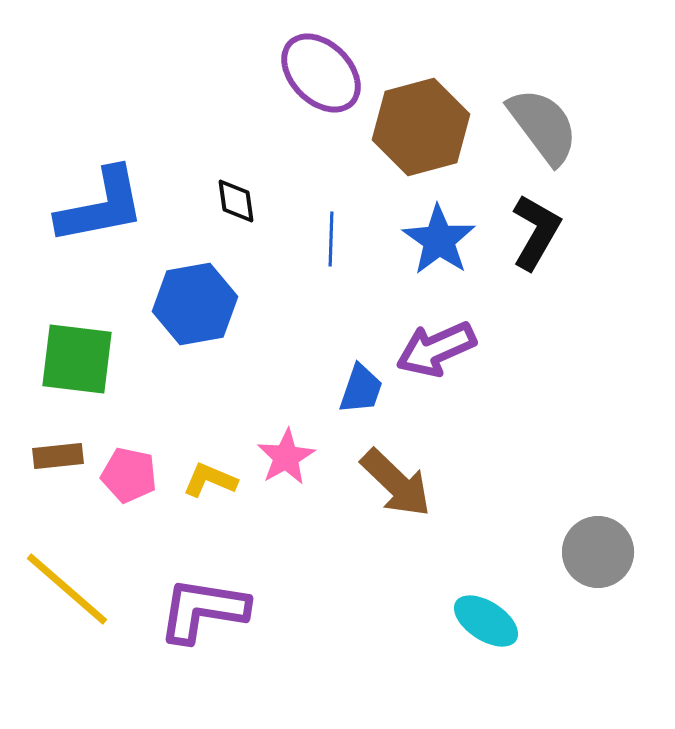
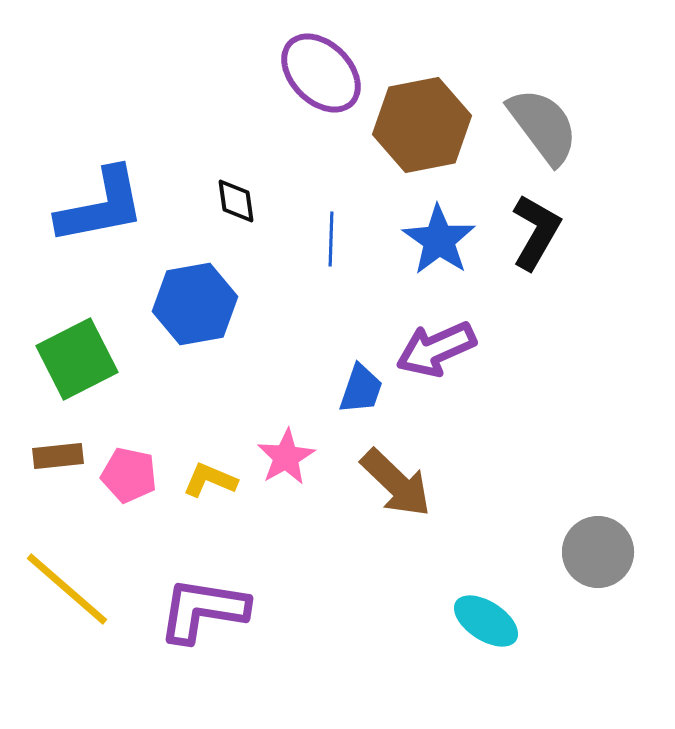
brown hexagon: moved 1 px right, 2 px up; rotated 4 degrees clockwise
green square: rotated 34 degrees counterclockwise
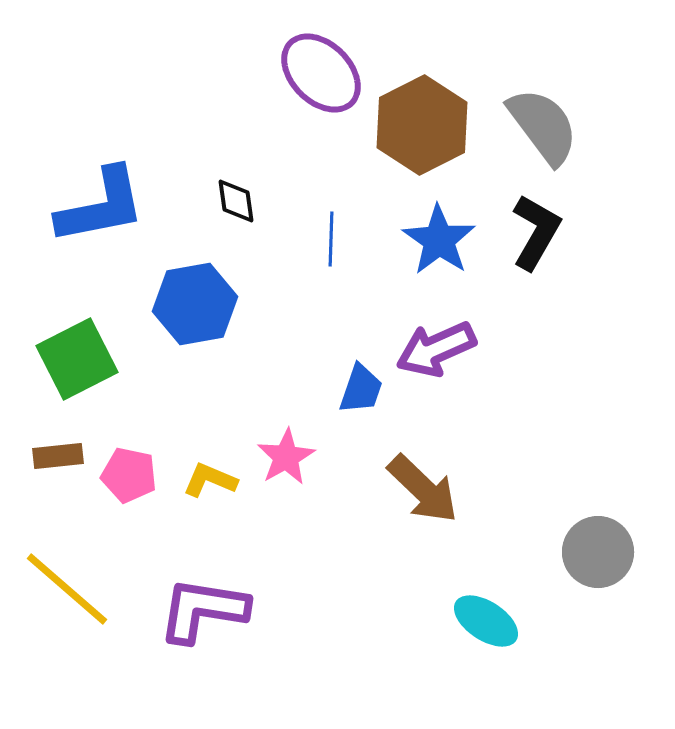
brown hexagon: rotated 16 degrees counterclockwise
brown arrow: moved 27 px right, 6 px down
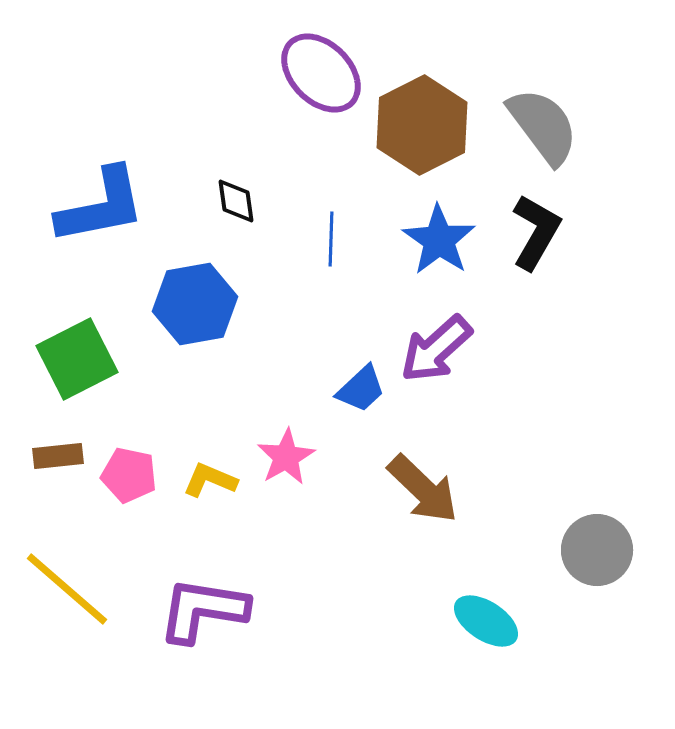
purple arrow: rotated 18 degrees counterclockwise
blue trapezoid: rotated 28 degrees clockwise
gray circle: moved 1 px left, 2 px up
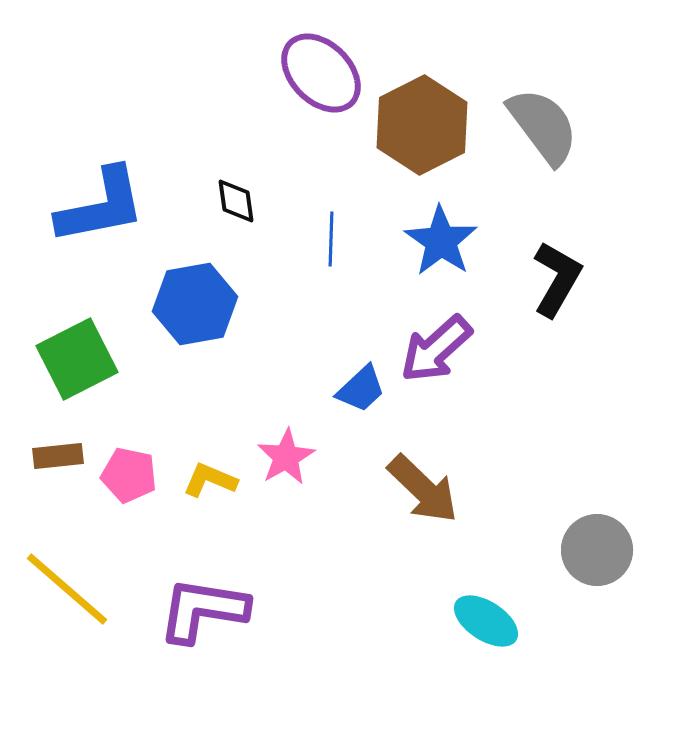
black L-shape: moved 21 px right, 47 px down
blue star: moved 2 px right, 1 px down
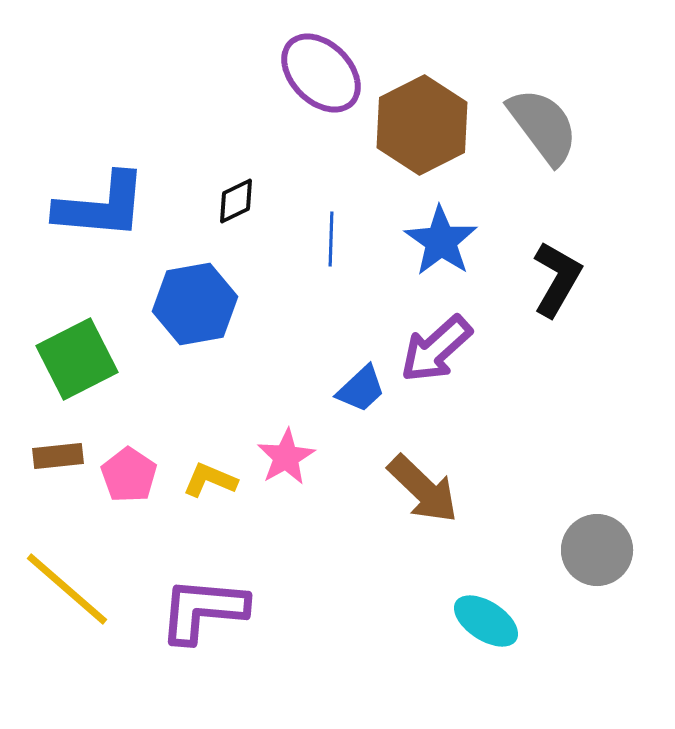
black diamond: rotated 72 degrees clockwise
blue L-shape: rotated 16 degrees clockwise
pink pentagon: rotated 22 degrees clockwise
purple L-shape: rotated 4 degrees counterclockwise
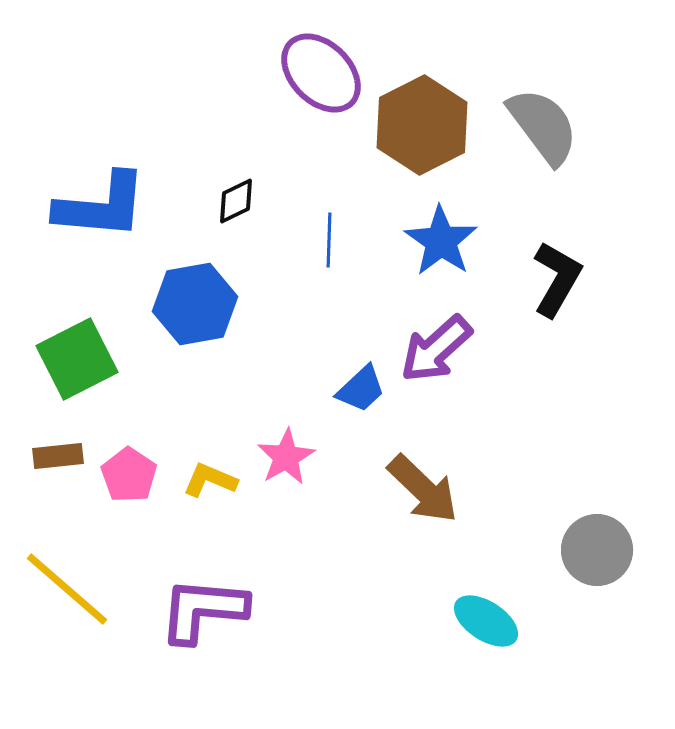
blue line: moved 2 px left, 1 px down
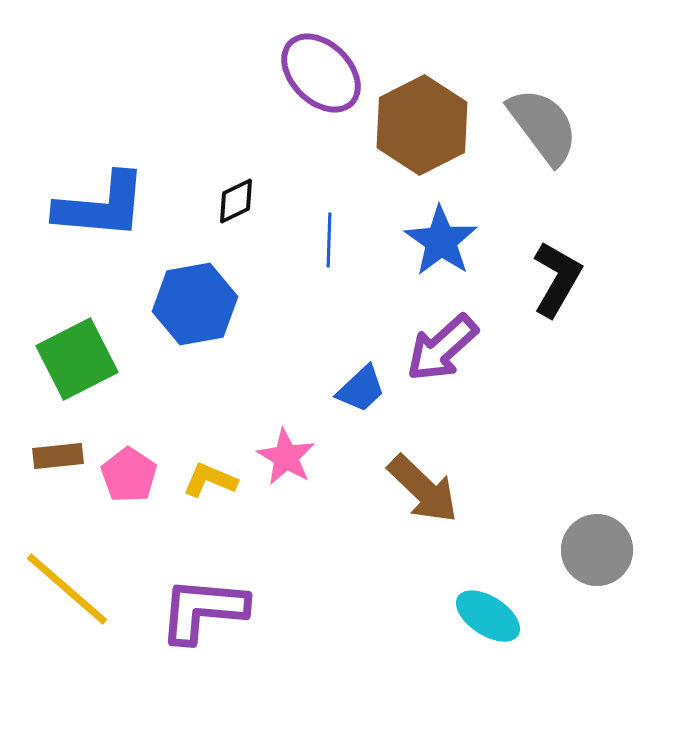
purple arrow: moved 6 px right, 1 px up
pink star: rotated 12 degrees counterclockwise
cyan ellipse: moved 2 px right, 5 px up
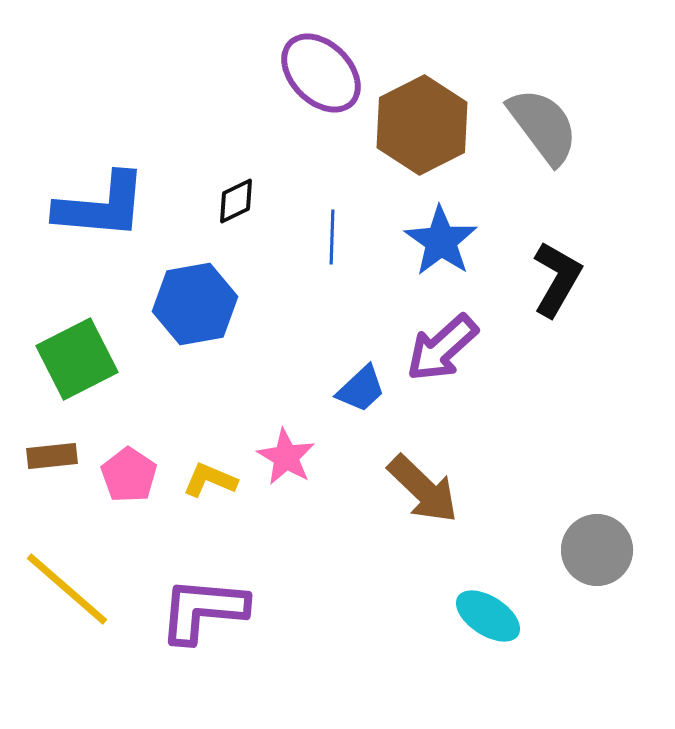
blue line: moved 3 px right, 3 px up
brown rectangle: moved 6 px left
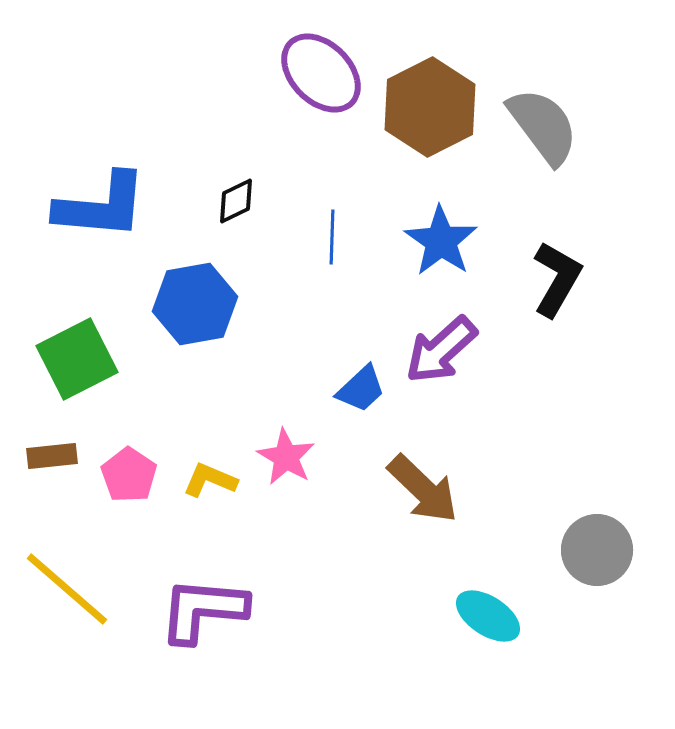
brown hexagon: moved 8 px right, 18 px up
purple arrow: moved 1 px left, 2 px down
